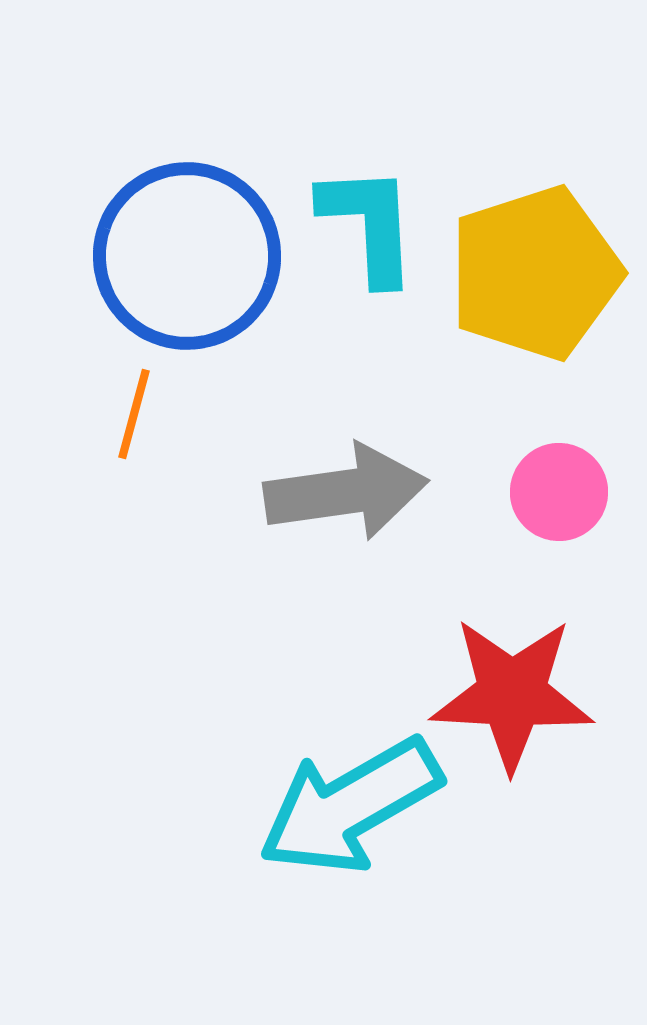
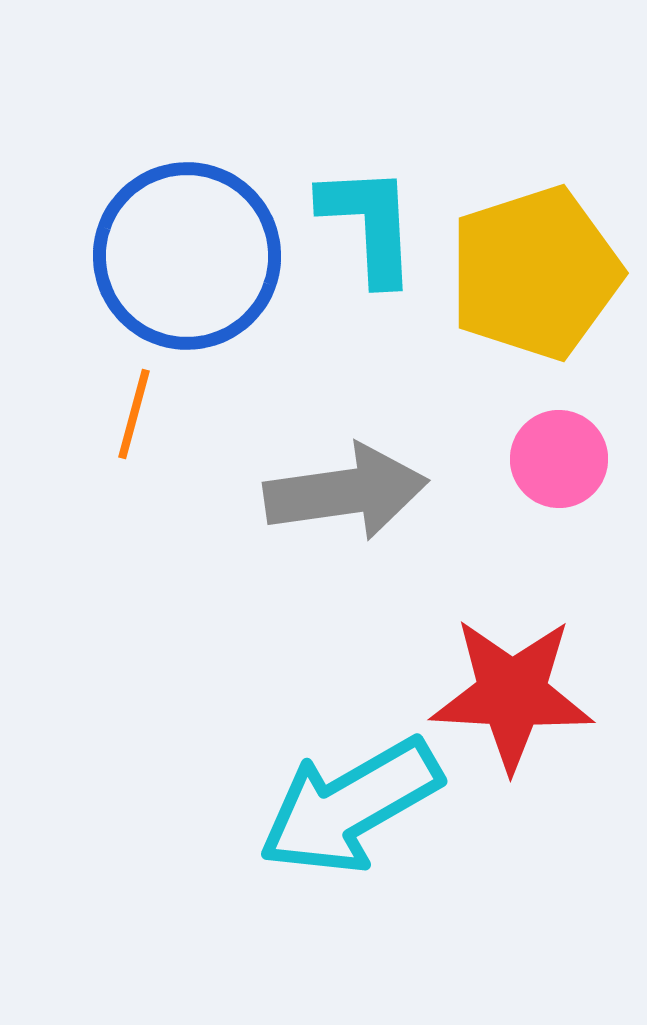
pink circle: moved 33 px up
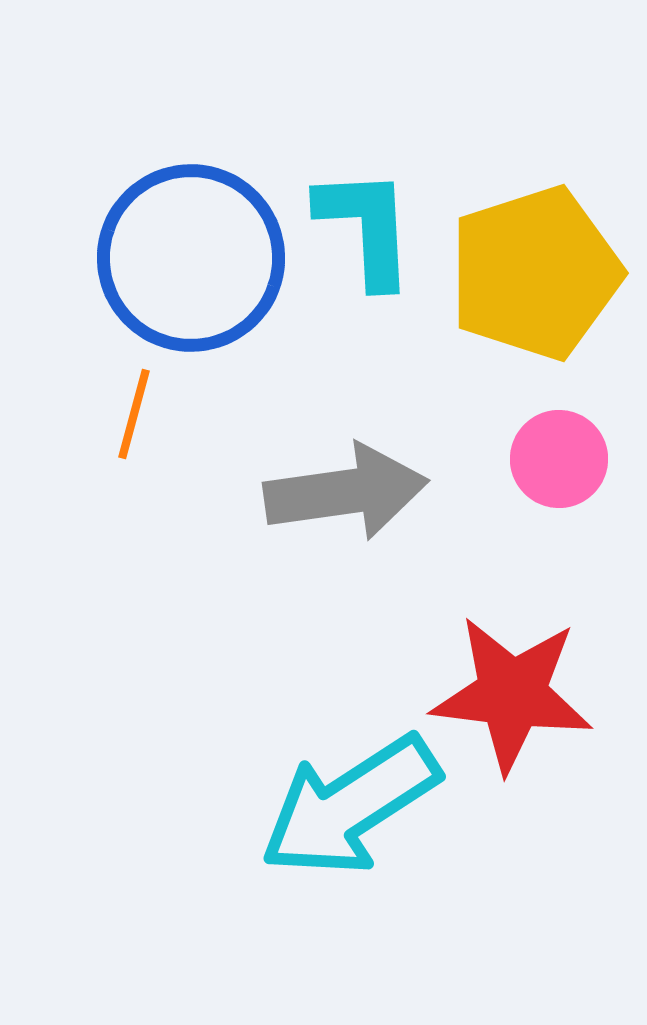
cyan L-shape: moved 3 px left, 3 px down
blue circle: moved 4 px right, 2 px down
red star: rotated 4 degrees clockwise
cyan arrow: rotated 3 degrees counterclockwise
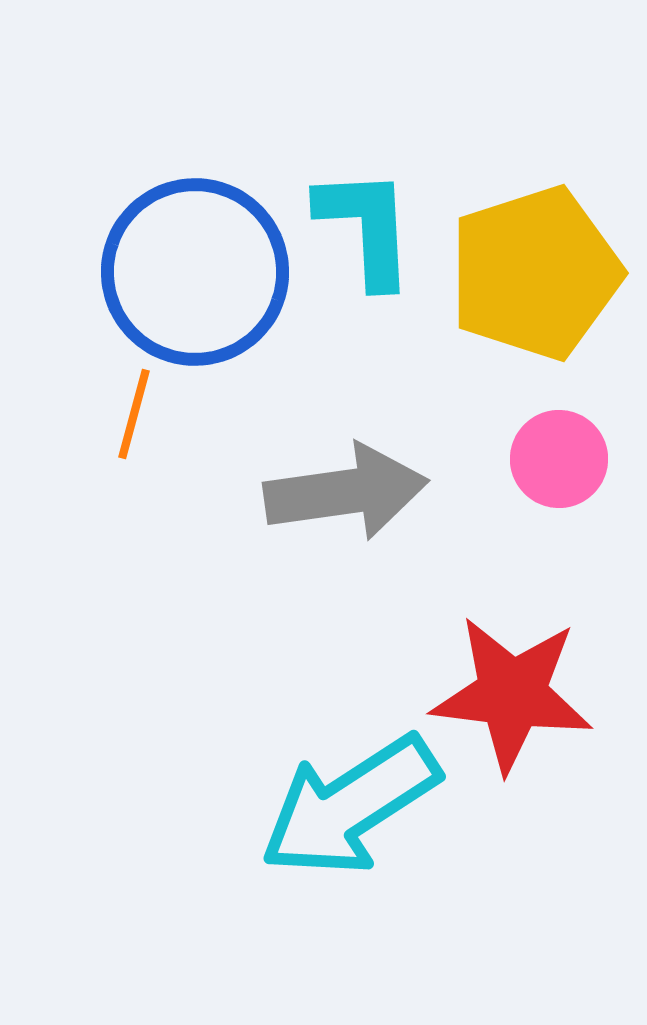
blue circle: moved 4 px right, 14 px down
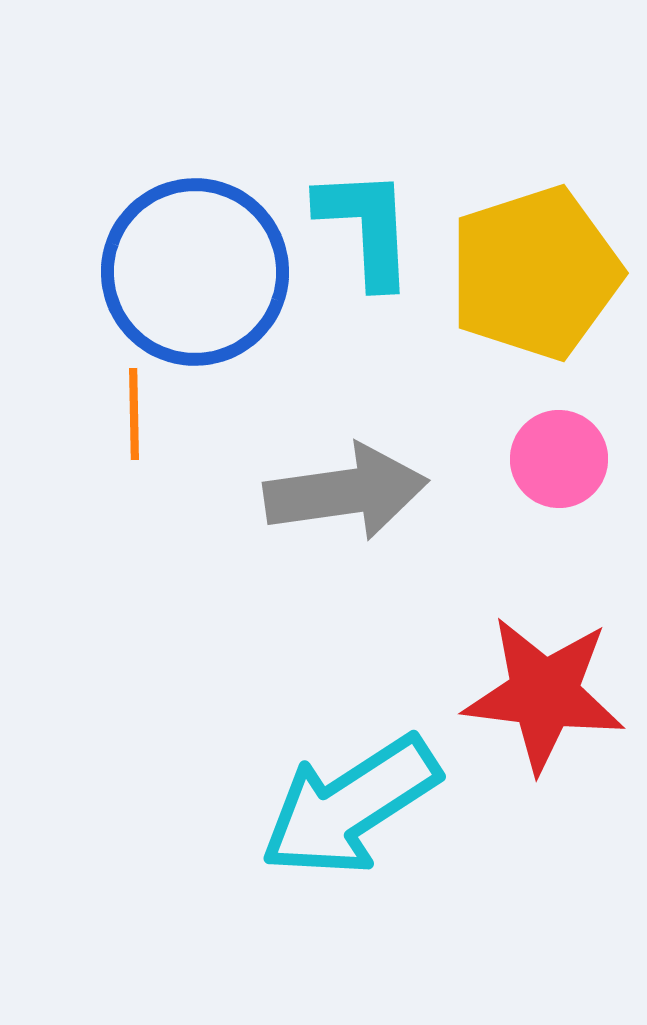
orange line: rotated 16 degrees counterclockwise
red star: moved 32 px right
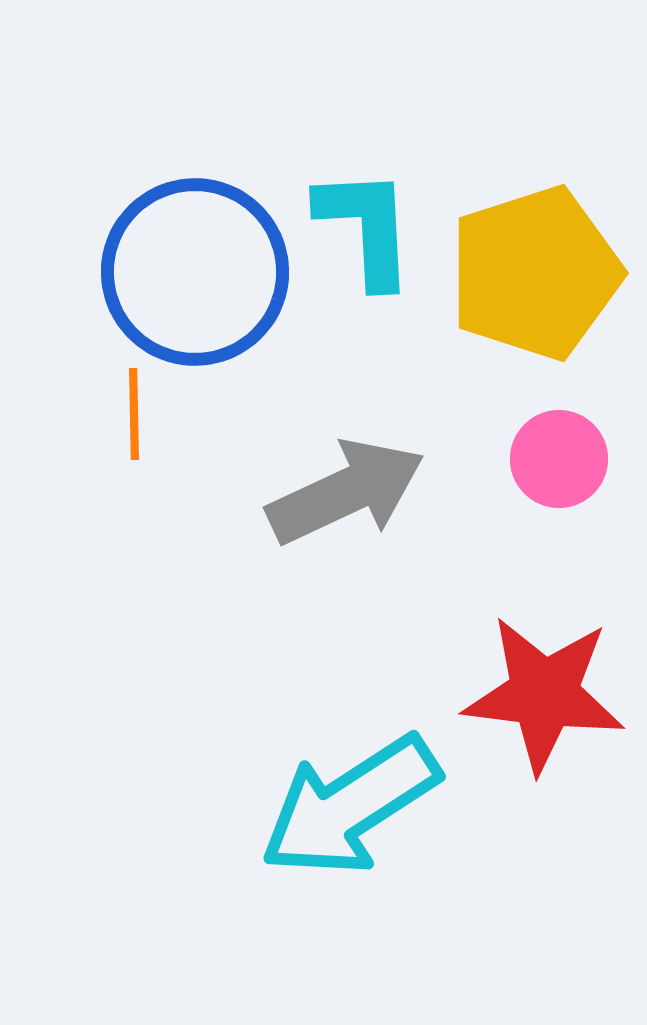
gray arrow: rotated 17 degrees counterclockwise
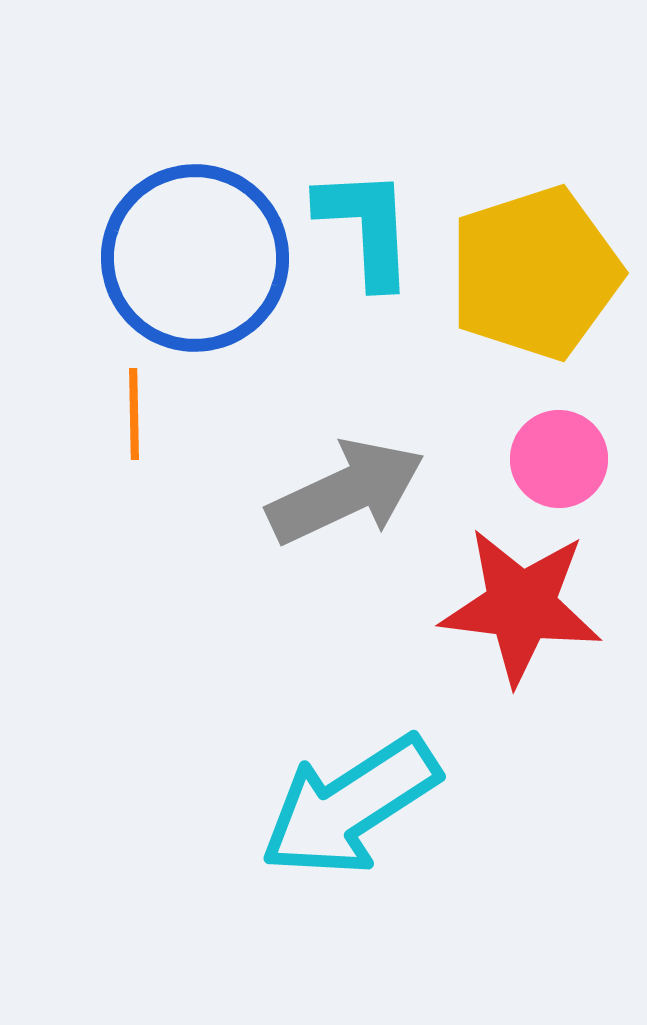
blue circle: moved 14 px up
red star: moved 23 px left, 88 px up
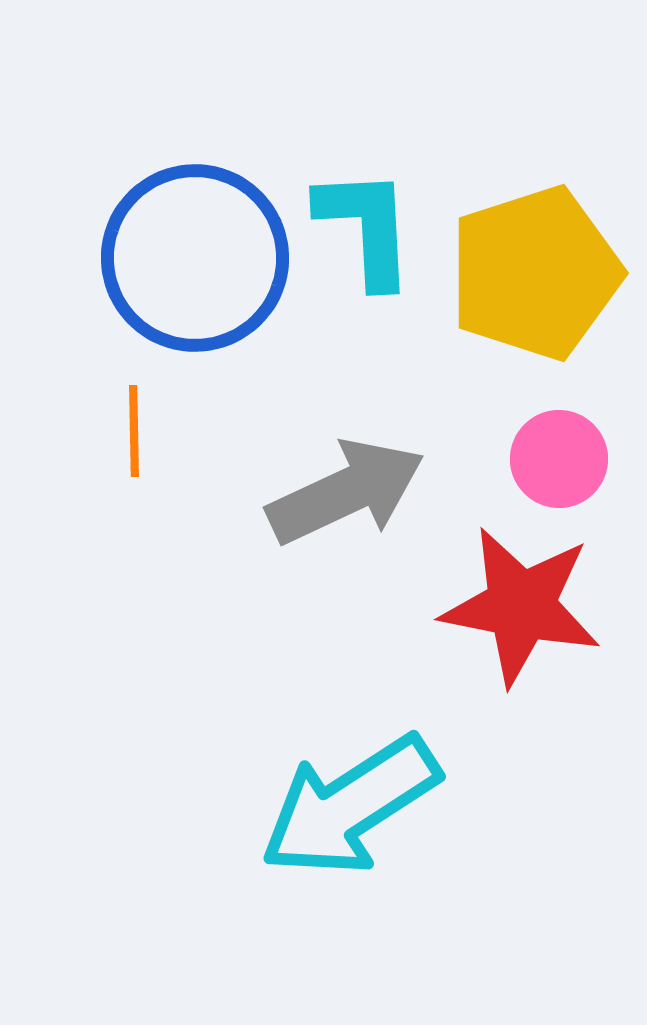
orange line: moved 17 px down
red star: rotated 4 degrees clockwise
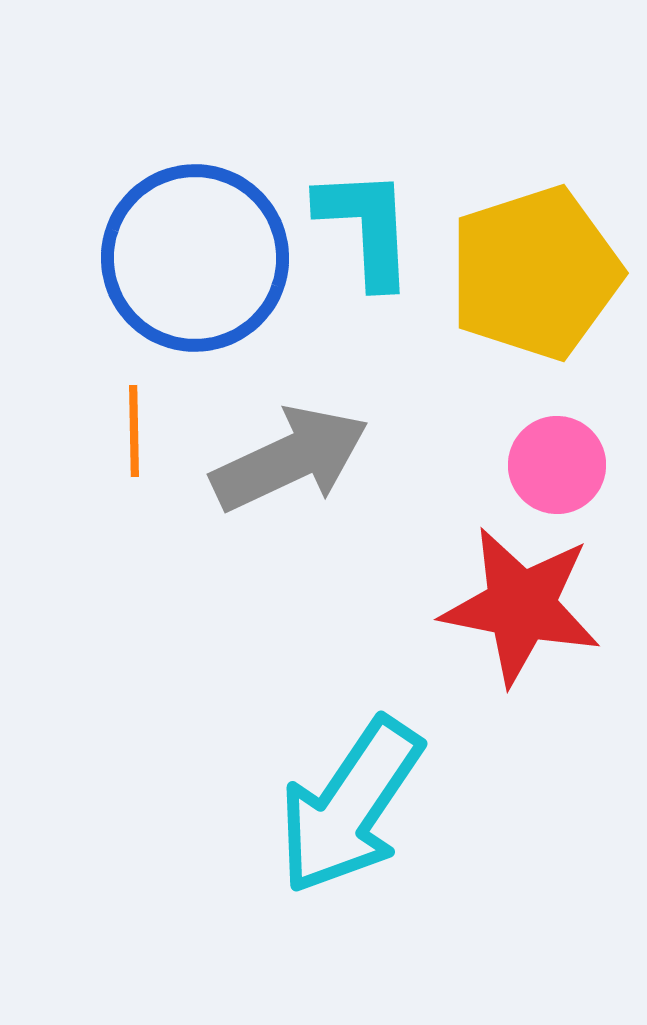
pink circle: moved 2 px left, 6 px down
gray arrow: moved 56 px left, 33 px up
cyan arrow: rotated 23 degrees counterclockwise
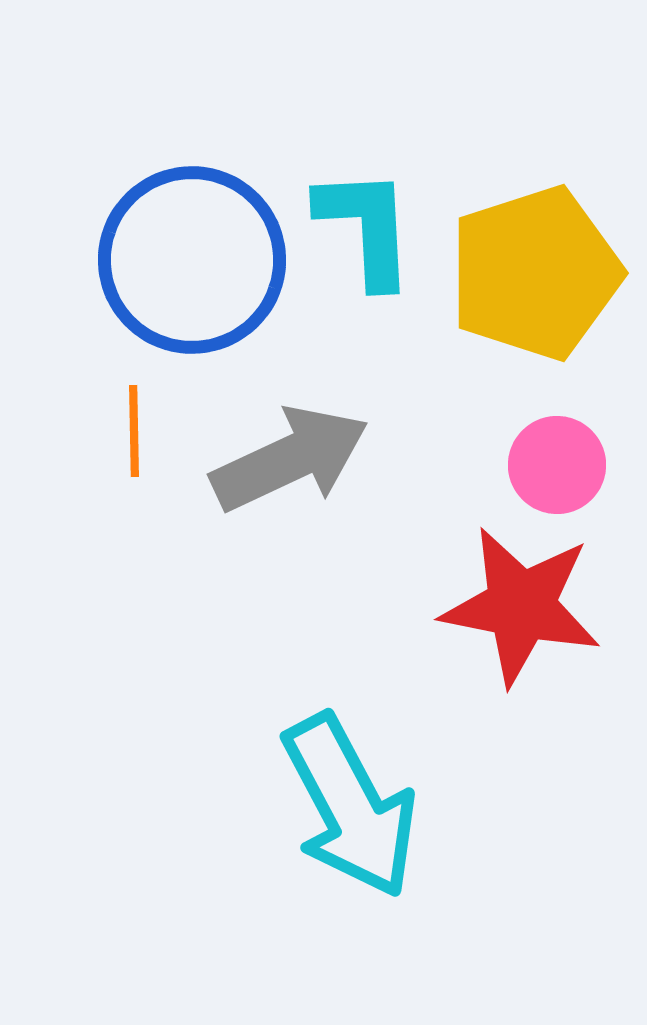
blue circle: moved 3 px left, 2 px down
cyan arrow: rotated 62 degrees counterclockwise
